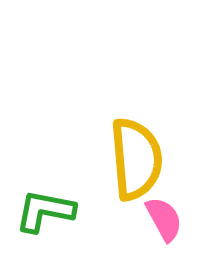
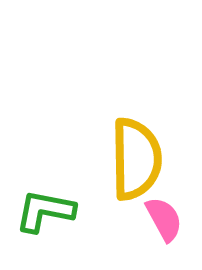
yellow semicircle: rotated 4 degrees clockwise
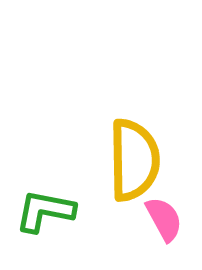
yellow semicircle: moved 2 px left, 1 px down
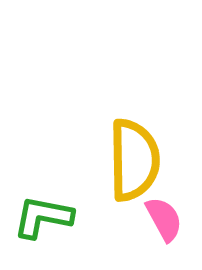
green L-shape: moved 2 px left, 6 px down
